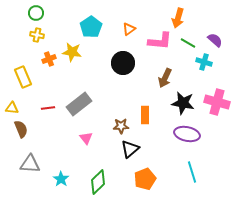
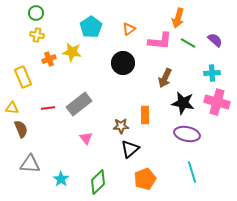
cyan cross: moved 8 px right, 11 px down; rotated 21 degrees counterclockwise
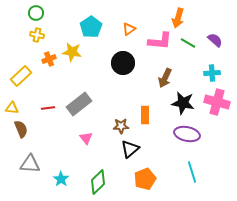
yellow rectangle: moved 2 px left, 1 px up; rotated 70 degrees clockwise
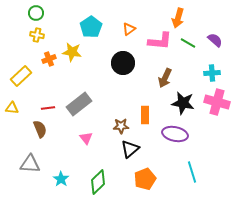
brown semicircle: moved 19 px right
purple ellipse: moved 12 px left
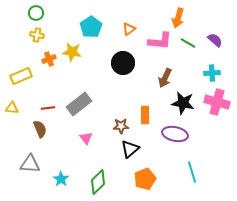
yellow rectangle: rotated 20 degrees clockwise
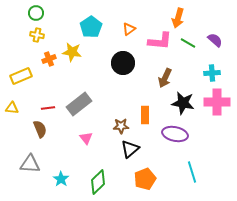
pink cross: rotated 15 degrees counterclockwise
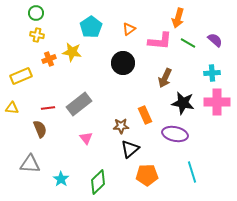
orange rectangle: rotated 24 degrees counterclockwise
orange pentagon: moved 2 px right, 4 px up; rotated 20 degrees clockwise
